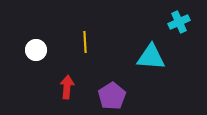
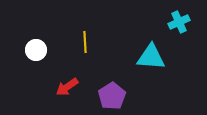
red arrow: rotated 130 degrees counterclockwise
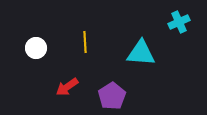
white circle: moved 2 px up
cyan triangle: moved 10 px left, 4 px up
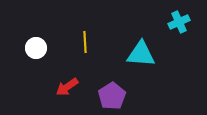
cyan triangle: moved 1 px down
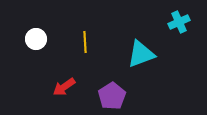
white circle: moved 9 px up
cyan triangle: rotated 24 degrees counterclockwise
red arrow: moved 3 px left
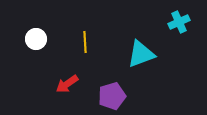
red arrow: moved 3 px right, 3 px up
purple pentagon: rotated 16 degrees clockwise
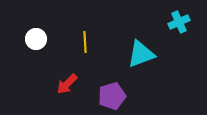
red arrow: rotated 10 degrees counterclockwise
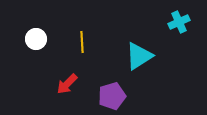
yellow line: moved 3 px left
cyan triangle: moved 2 px left, 2 px down; rotated 12 degrees counterclockwise
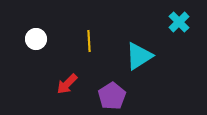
cyan cross: rotated 20 degrees counterclockwise
yellow line: moved 7 px right, 1 px up
purple pentagon: rotated 16 degrees counterclockwise
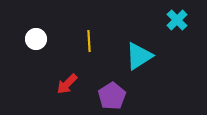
cyan cross: moved 2 px left, 2 px up
